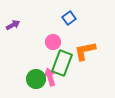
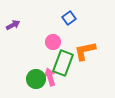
green rectangle: moved 1 px right
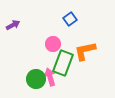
blue square: moved 1 px right, 1 px down
pink circle: moved 2 px down
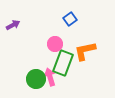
pink circle: moved 2 px right
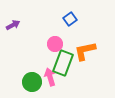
green circle: moved 4 px left, 3 px down
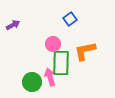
pink circle: moved 2 px left
green rectangle: moved 2 px left; rotated 20 degrees counterclockwise
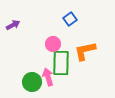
pink arrow: moved 2 px left
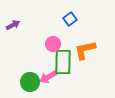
orange L-shape: moved 1 px up
green rectangle: moved 2 px right, 1 px up
pink arrow: rotated 102 degrees counterclockwise
green circle: moved 2 px left
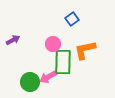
blue square: moved 2 px right
purple arrow: moved 15 px down
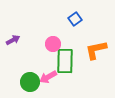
blue square: moved 3 px right
orange L-shape: moved 11 px right
green rectangle: moved 2 px right, 1 px up
